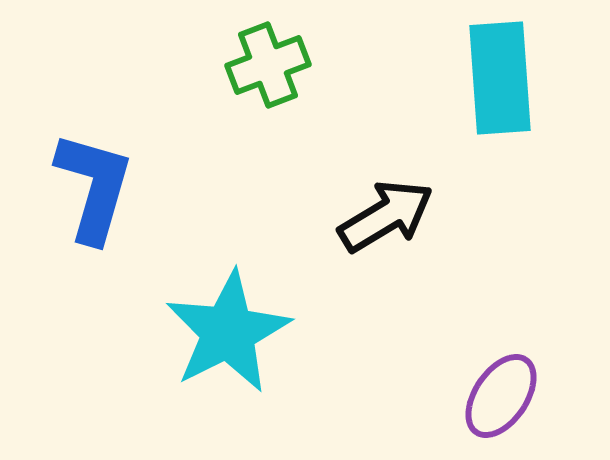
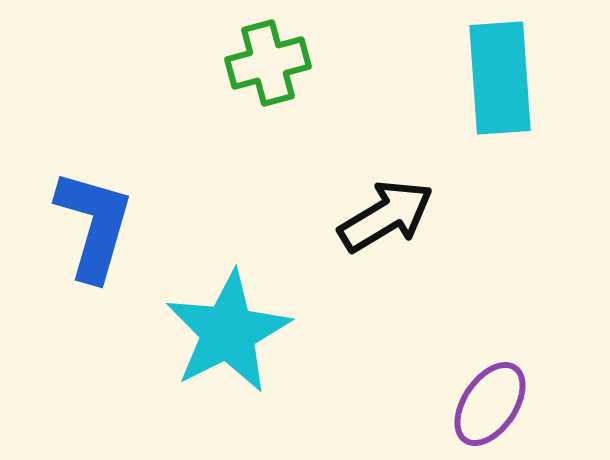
green cross: moved 2 px up; rotated 6 degrees clockwise
blue L-shape: moved 38 px down
purple ellipse: moved 11 px left, 8 px down
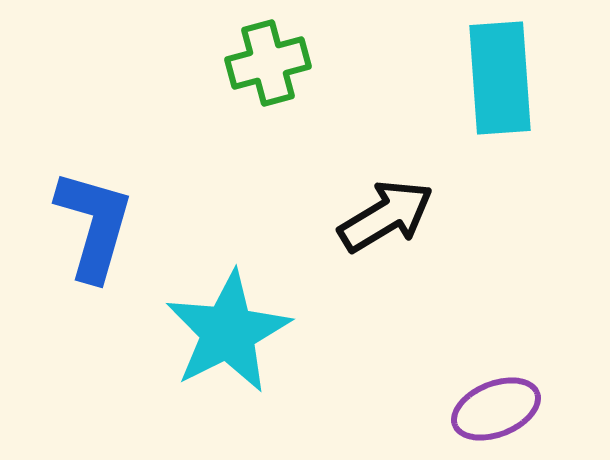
purple ellipse: moved 6 px right, 5 px down; rotated 34 degrees clockwise
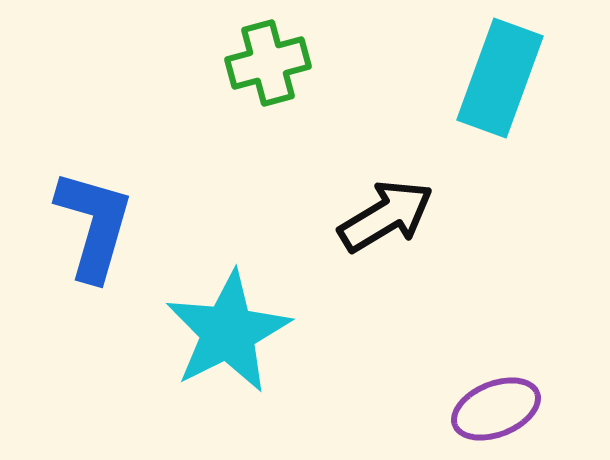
cyan rectangle: rotated 24 degrees clockwise
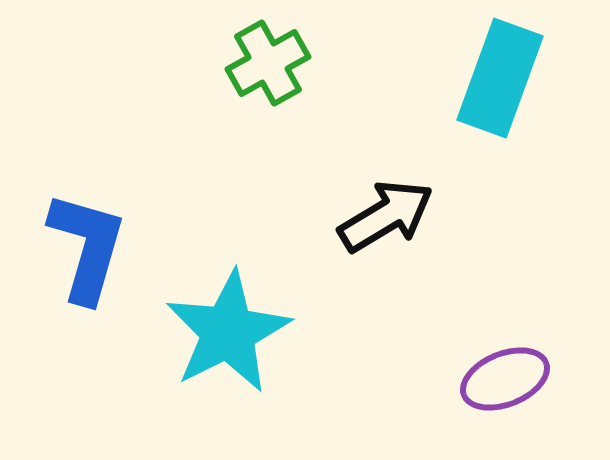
green cross: rotated 14 degrees counterclockwise
blue L-shape: moved 7 px left, 22 px down
purple ellipse: moved 9 px right, 30 px up
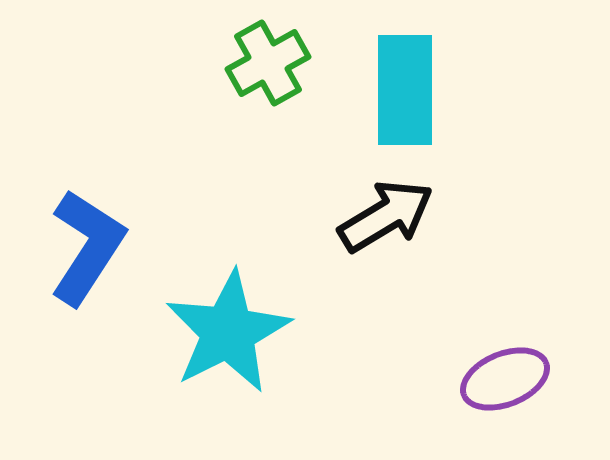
cyan rectangle: moved 95 px left, 12 px down; rotated 20 degrees counterclockwise
blue L-shape: rotated 17 degrees clockwise
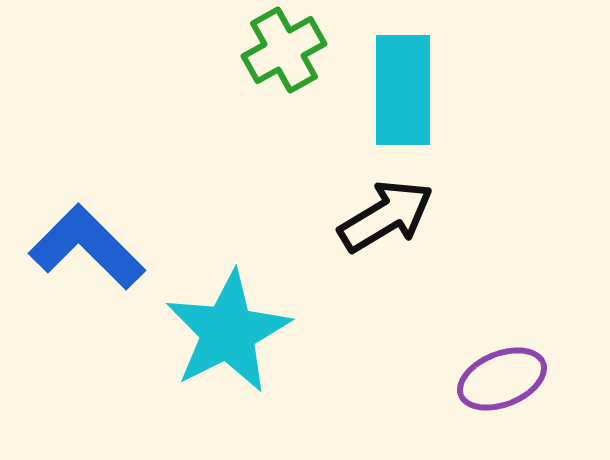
green cross: moved 16 px right, 13 px up
cyan rectangle: moved 2 px left
blue L-shape: rotated 78 degrees counterclockwise
purple ellipse: moved 3 px left
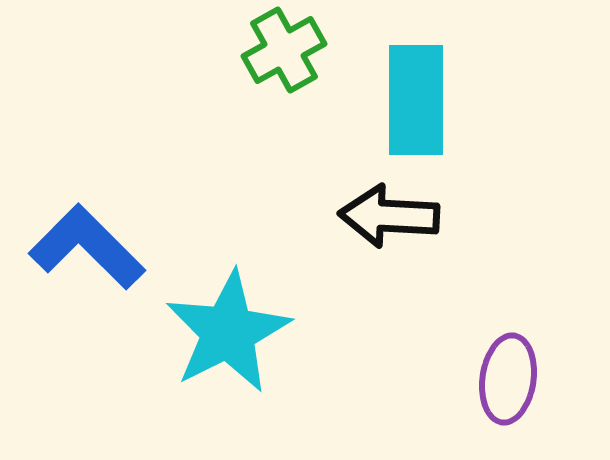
cyan rectangle: moved 13 px right, 10 px down
black arrow: moved 3 px right; rotated 146 degrees counterclockwise
purple ellipse: moved 6 px right; rotated 60 degrees counterclockwise
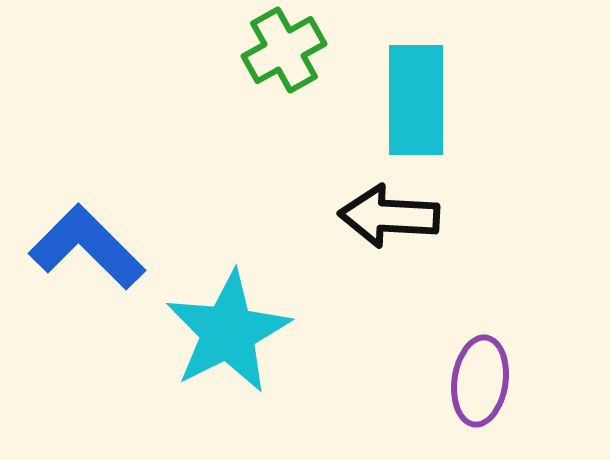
purple ellipse: moved 28 px left, 2 px down
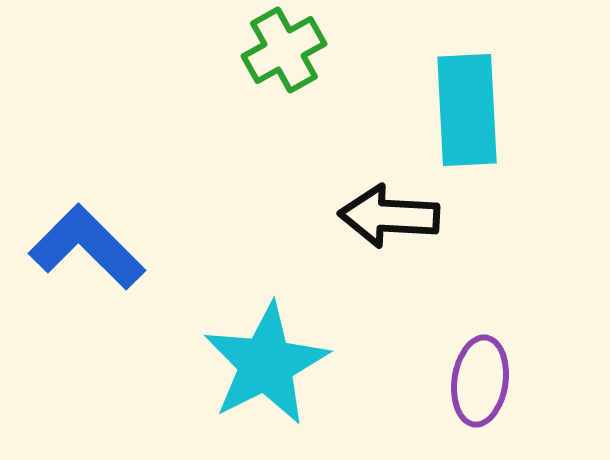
cyan rectangle: moved 51 px right, 10 px down; rotated 3 degrees counterclockwise
cyan star: moved 38 px right, 32 px down
